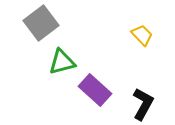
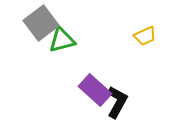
yellow trapezoid: moved 3 px right, 1 px down; rotated 110 degrees clockwise
green triangle: moved 22 px up
black L-shape: moved 26 px left, 2 px up
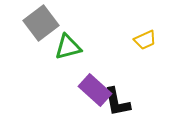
yellow trapezoid: moved 4 px down
green triangle: moved 6 px right, 7 px down
black L-shape: rotated 140 degrees clockwise
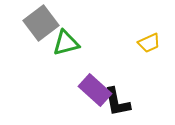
yellow trapezoid: moved 4 px right, 3 px down
green triangle: moved 2 px left, 4 px up
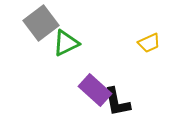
green triangle: rotated 12 degrees counterclockwise
